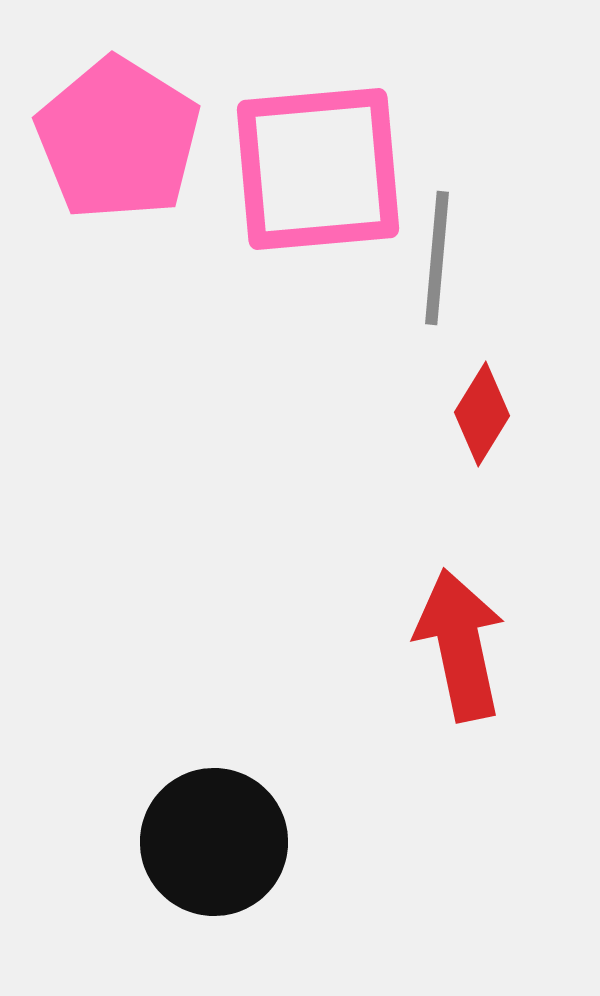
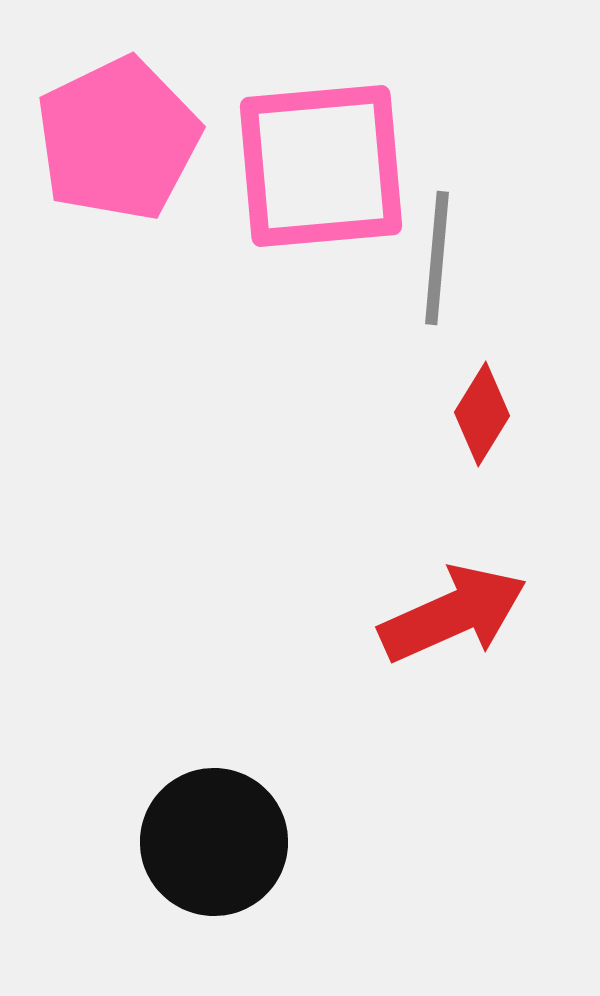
pink pentagon: rotated 14 degrees clockwise
pink square: moved 3 px right, 3 px up
red arrow: moved 7 px left, 31 px up; rotated 78 degrees clockwise
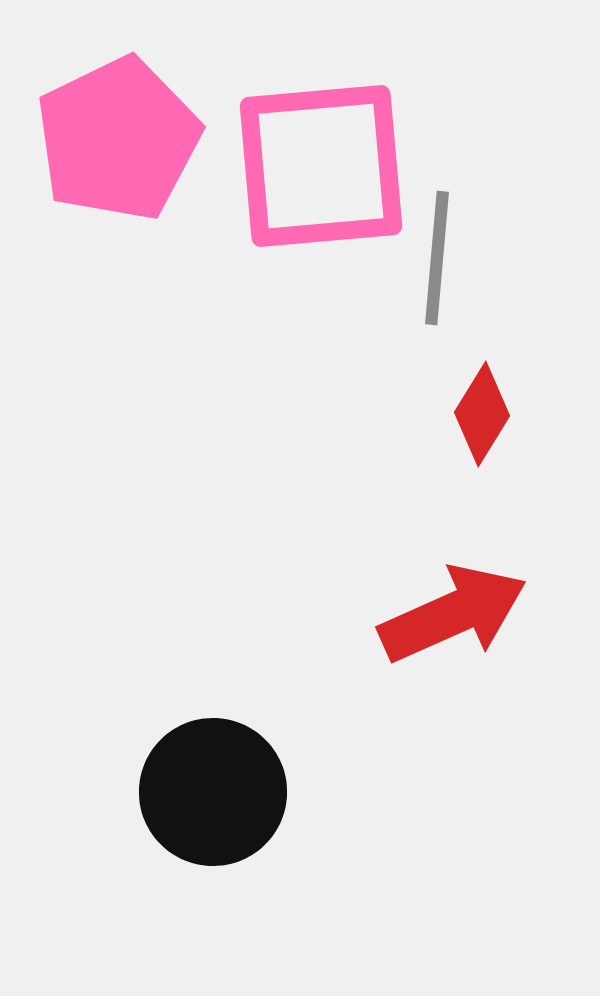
black circle: moved 1 px left, 50 px up
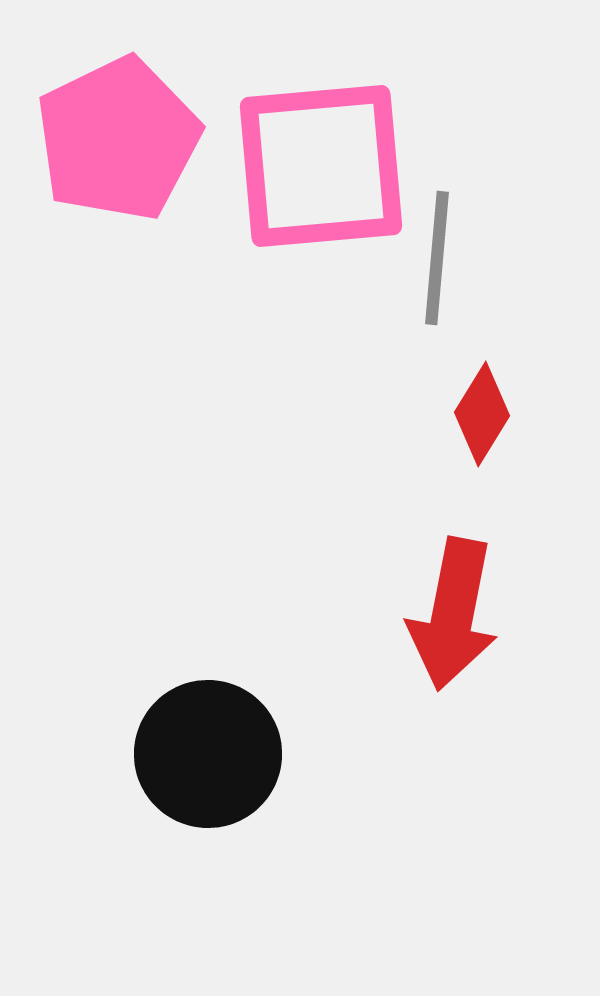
red arrow: rotated 125 degrees clockwise
black circle: moved 5 px left, 38 px up
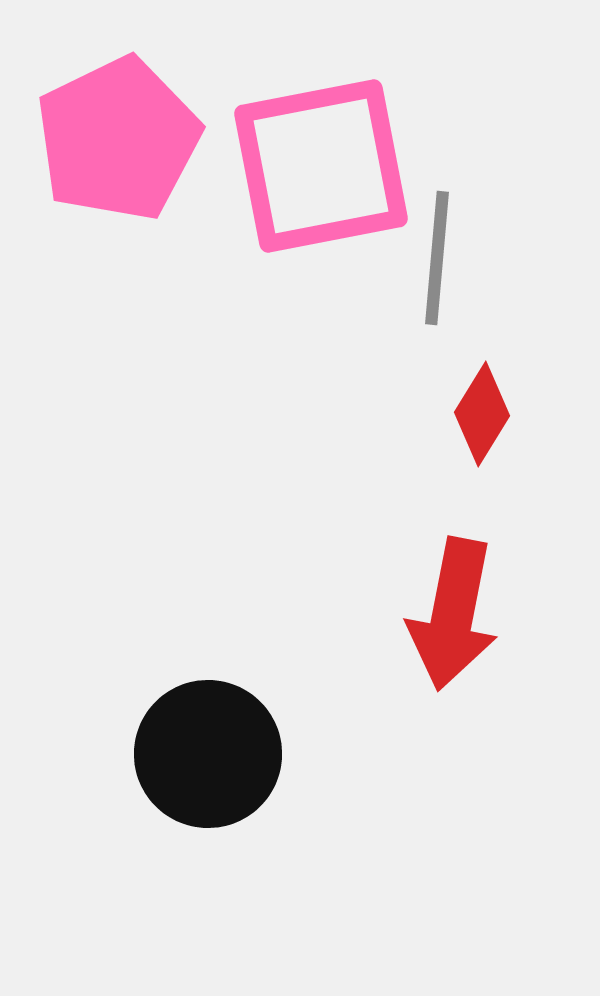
pink square: rotated 6 degrees counterclockwise
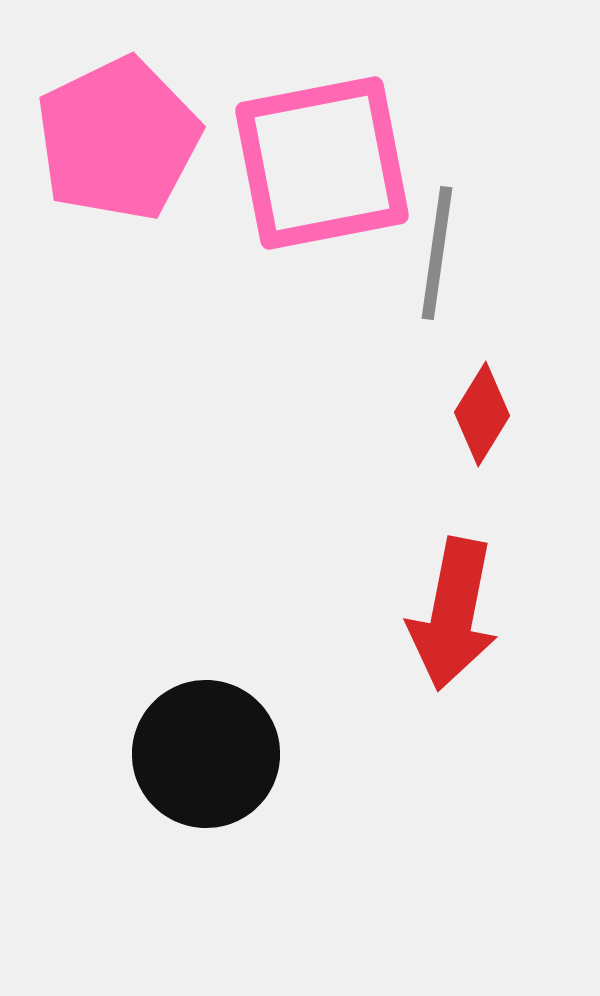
pink square: moved 1 px right, 3 px up
gray line: moved 5 px up; rotated 3 degrees clockwise
black circle: moved 2 px left
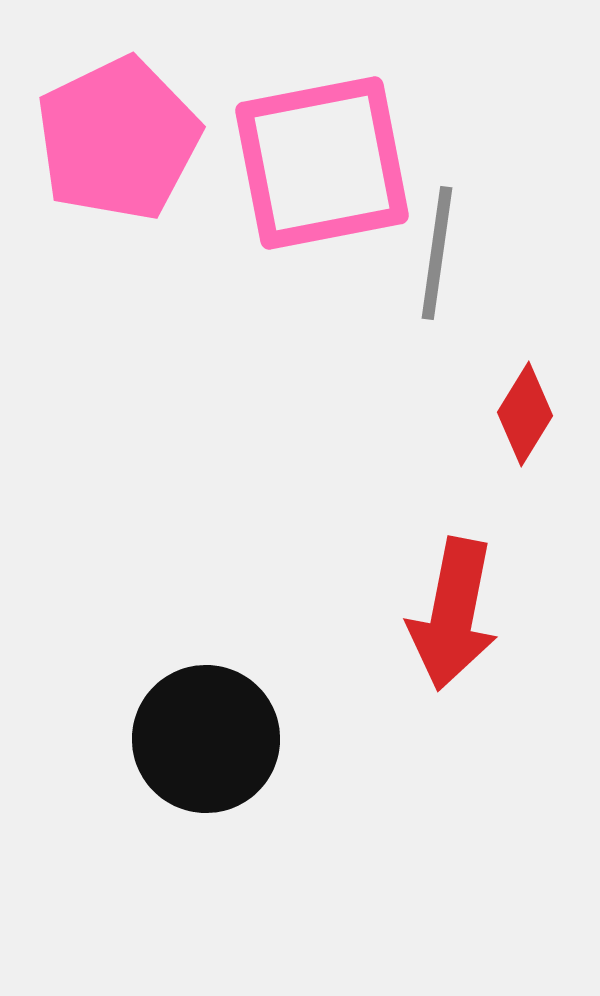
red diamond: moved 43 px right
black circle: moved 15 px up
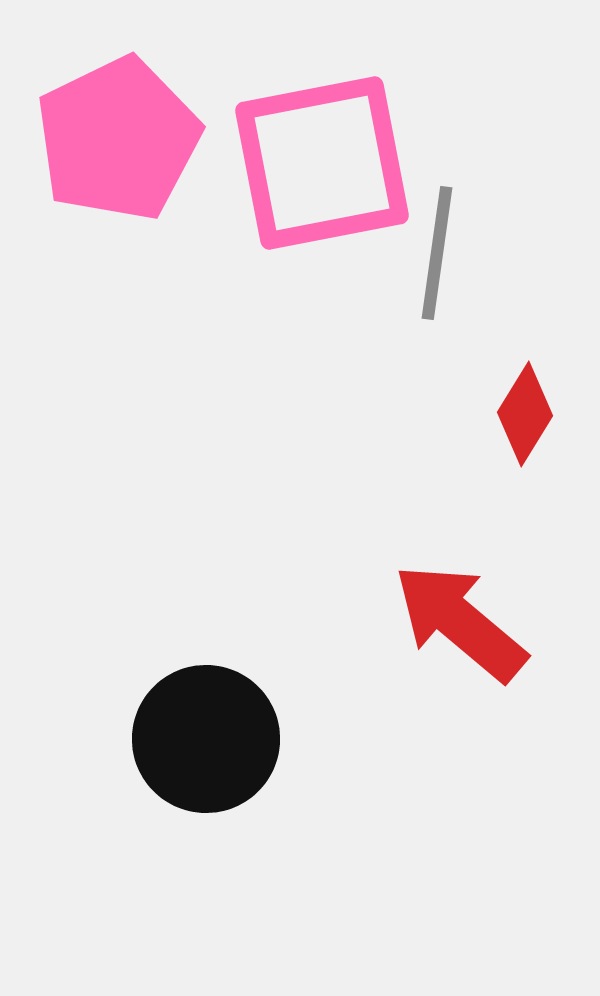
red arrow: moved 7 px right, 8 px down; rotated 119 degrees clockwise
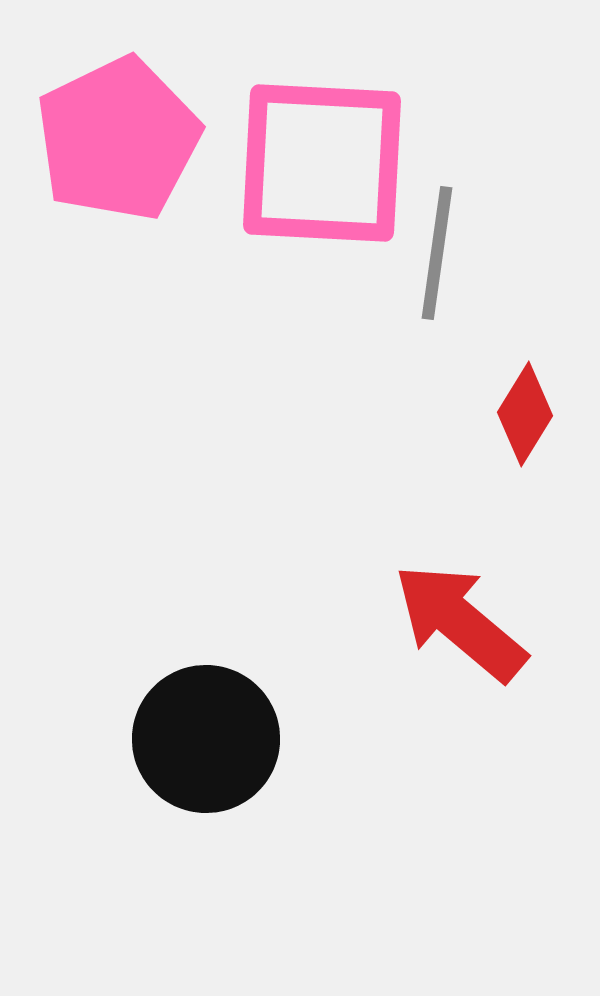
pink square: rotated 14 degrees clockwise
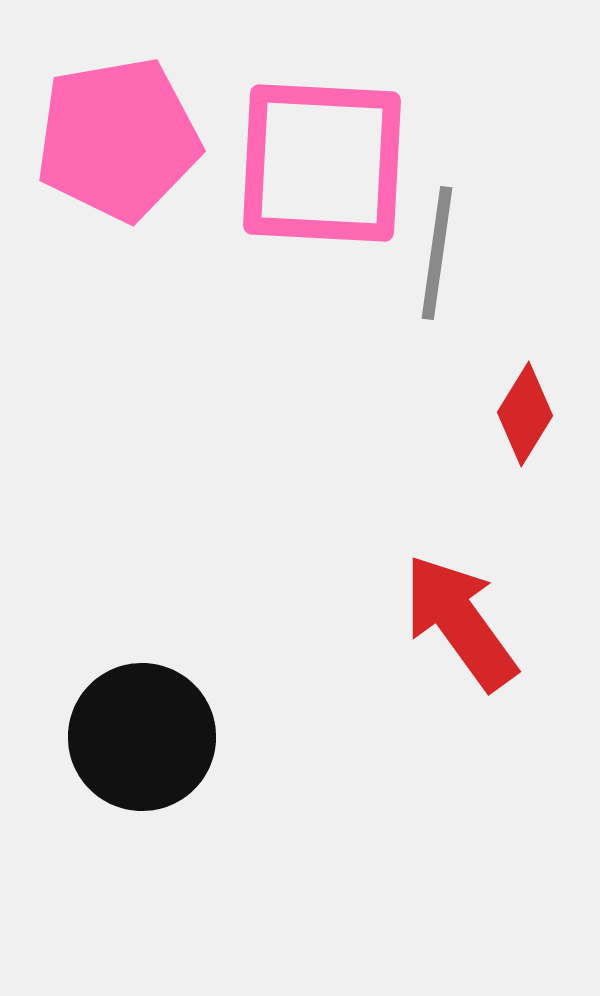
pink pentagon: rotated 16 degrees clockwise
red arrow: rotated 14 degrees clockwise
black circle: moved 64 px left, 2 px up
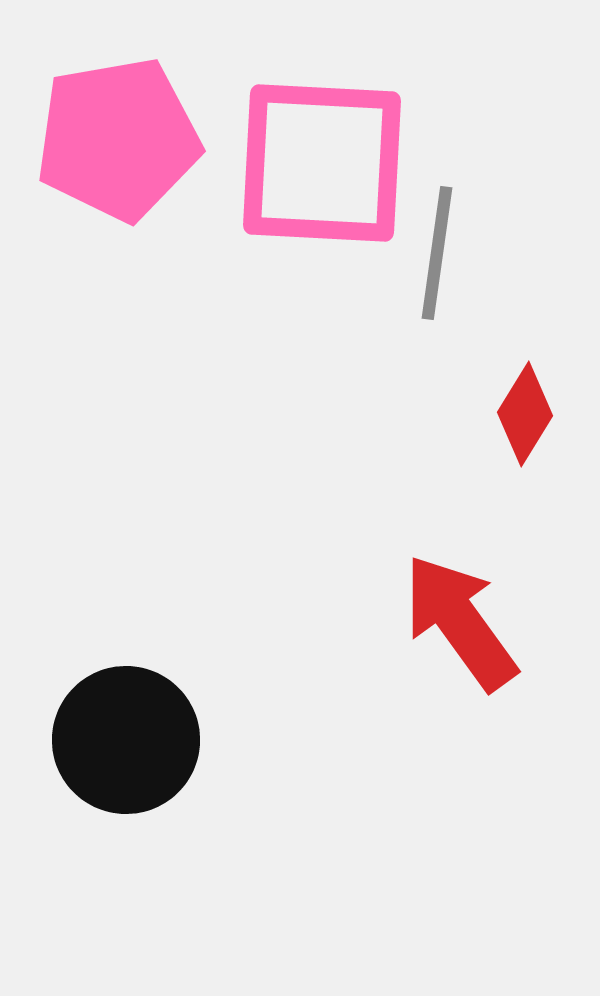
black circle: moved 16 px left, 3 px down
